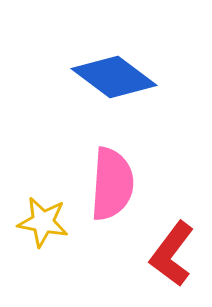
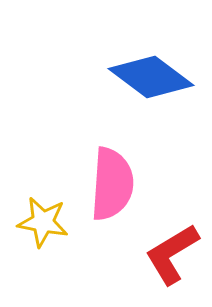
blue diamond: moved 37 px right
red L-shape: rotated 22 degrees clockwise
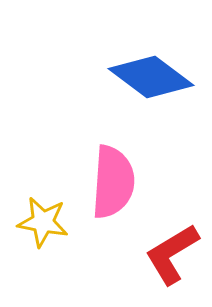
pink semicircle: moved 1 px right, 2 px up
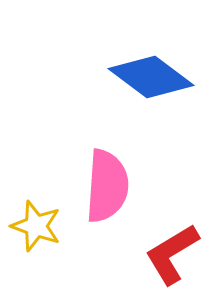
pink semicircle: moved 6 px left, 4 px down
yellow star: moved 7 px left, 4 px down; rotated 9 degrees clockwise
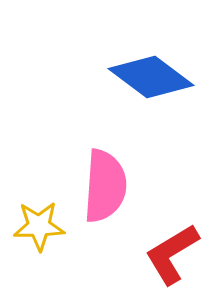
pink semicircle: moved 2 px left
yellow star: moved 3 px right; rotated 21 degrees counterclockwise
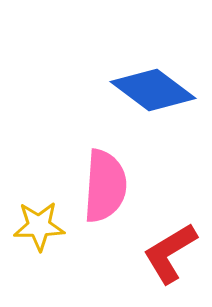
blue diamond: moved 2 px right, 13 px down
red L-shape: moved 2 px left, 1 px up
